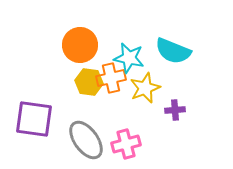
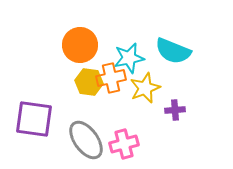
cyan star: rotated 24 degrees counterclockwise
pink cross: moved 2 px left
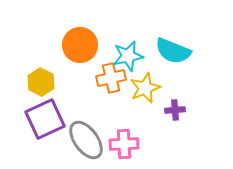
cyan star: moved 1 px left, 2 px up
yellow hexagon: moved 48 px left; rotated 20 degrees clockwise
purple square: moved 11 px right; rotated 33 degrees counterclockwise
pink cross: rotated 12 degrees clockwise
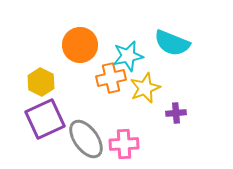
cyan semicircle: moved 1 px left, 8 px up
purple cross: moved 1 px right, 3 px down
gray ellipse: moved 1 px up
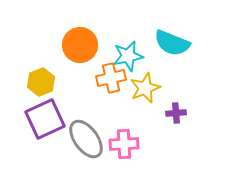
yellow hexagon: rotated 12 degrees clockwise
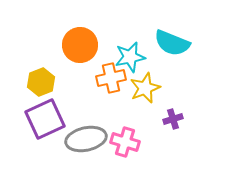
cyan star: moved 2 px right, 1 px down
purple cross: moved 3 px left, 6 px down; rotated 12 degrees counterclockwise
gray ellipse: rotated 66 degrees counterclockwise
pink cross: moved 1 px right, 2 px up; rotated 20 degrees clockwise
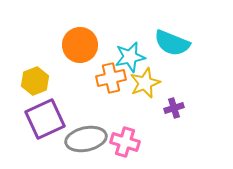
yellow hexagon: moved 6 px left, 1 px up
yellow star: moved 5 px up
purple cross: moved 1 px right, 11 px up
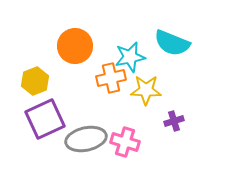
orange circle: moved 5 px left, 1 px down
yellow star: moved 1 px right, 7 px down; rotated 24 degrees clockwise
purple cross: moved 13 px down
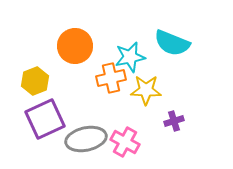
pink cross: rotated 12 degrees clockwise
